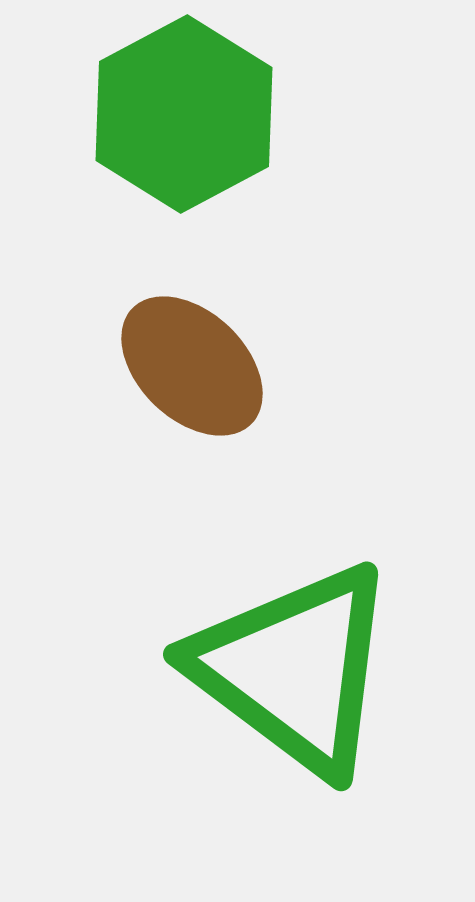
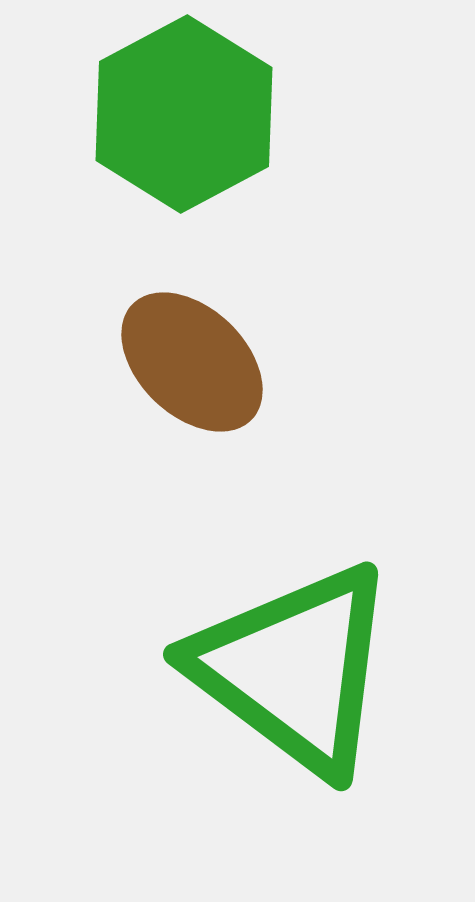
brown ellipse: moved 4 px up
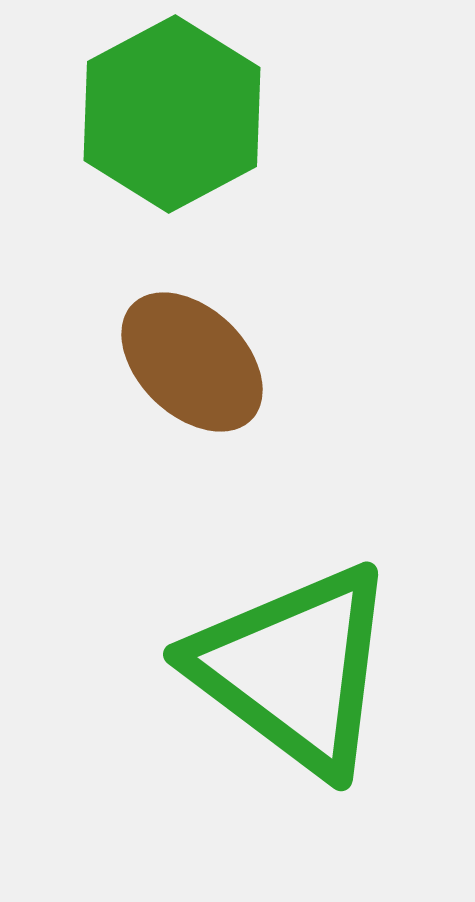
green hexagon: moved 12 px left
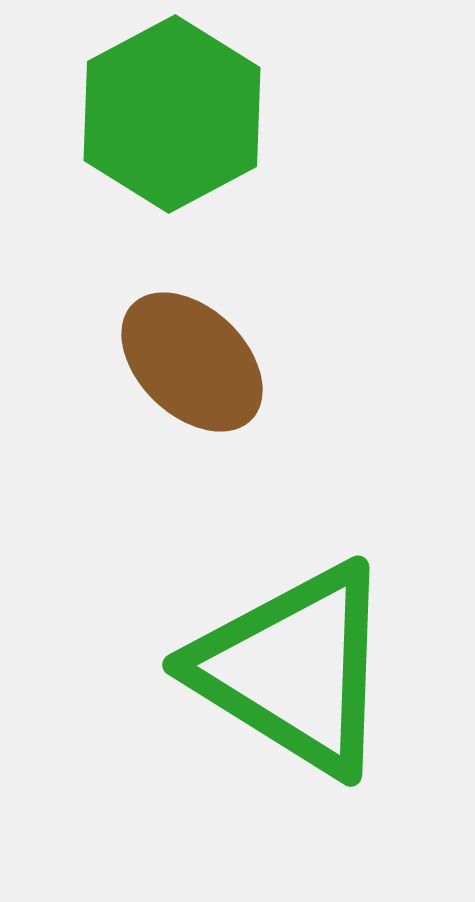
green triangle: rotated 5 degrees counterclockwise
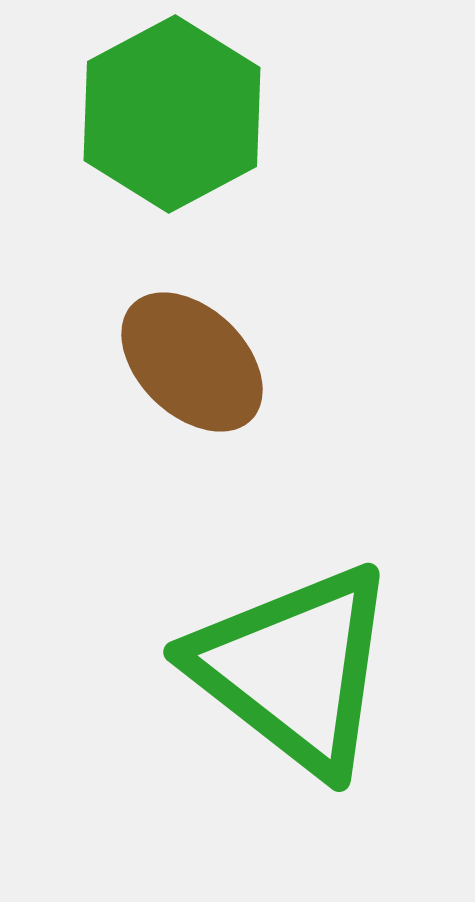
green triangle: rotated 6 degrees clockwise
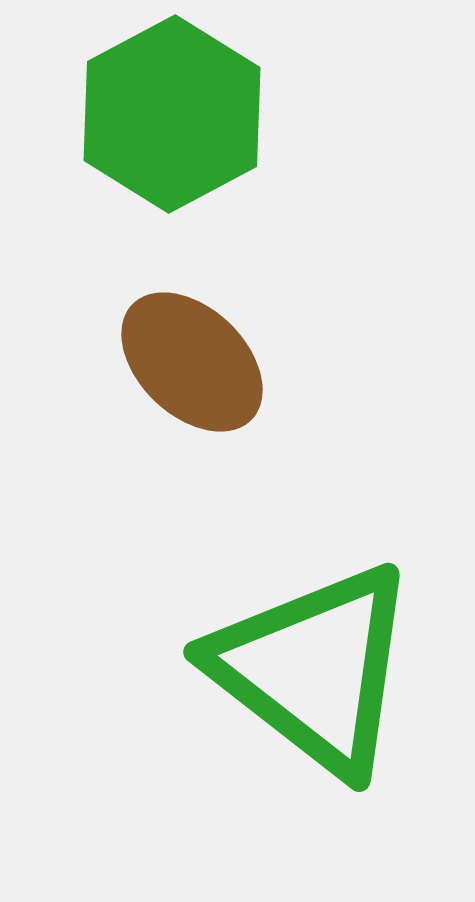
green triangle: moved 20 px right
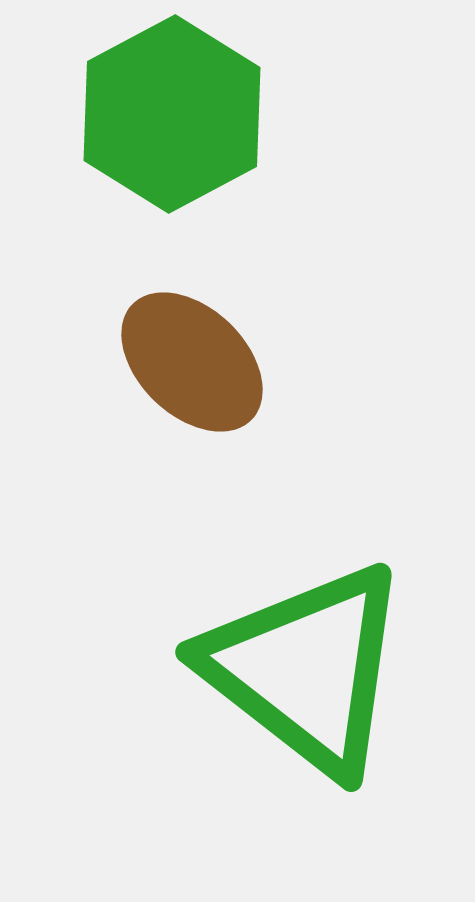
green triangle: moved 8 px left
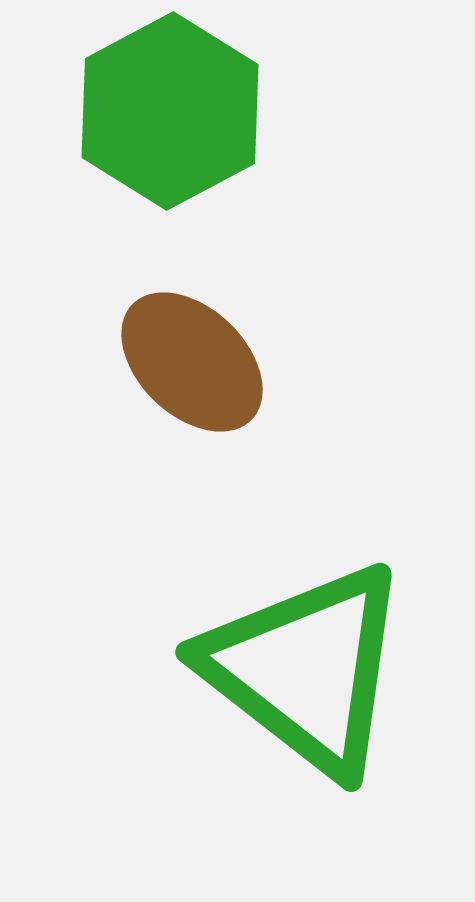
green hexagon: moved 2 px left, 3 px up
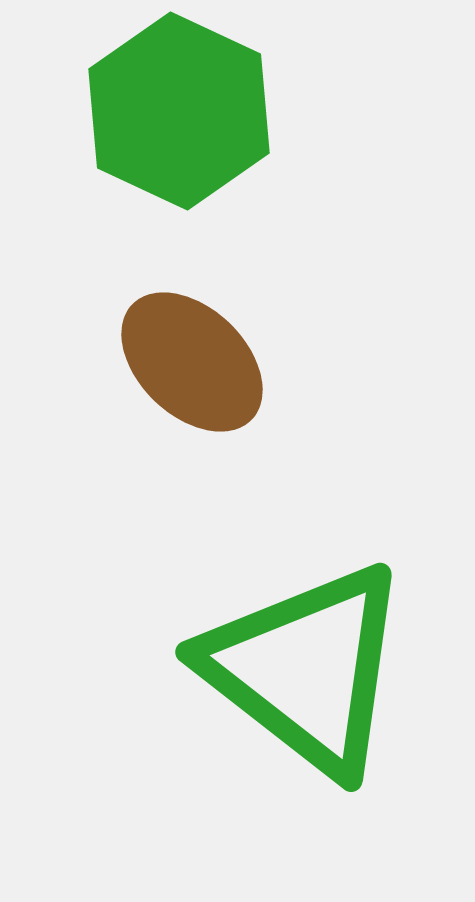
green hexagon: moved 9 px right; rotated 7 degrees counterclockwise
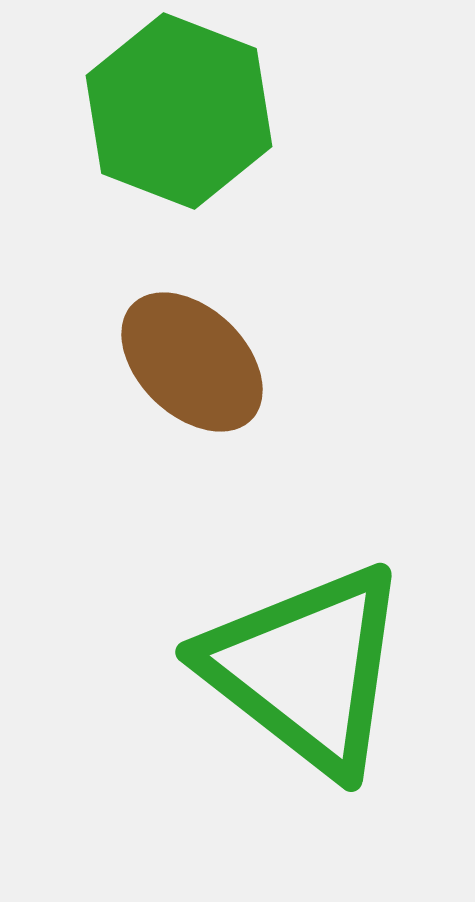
green hexagon: rotated 4 degrees counterclockwise
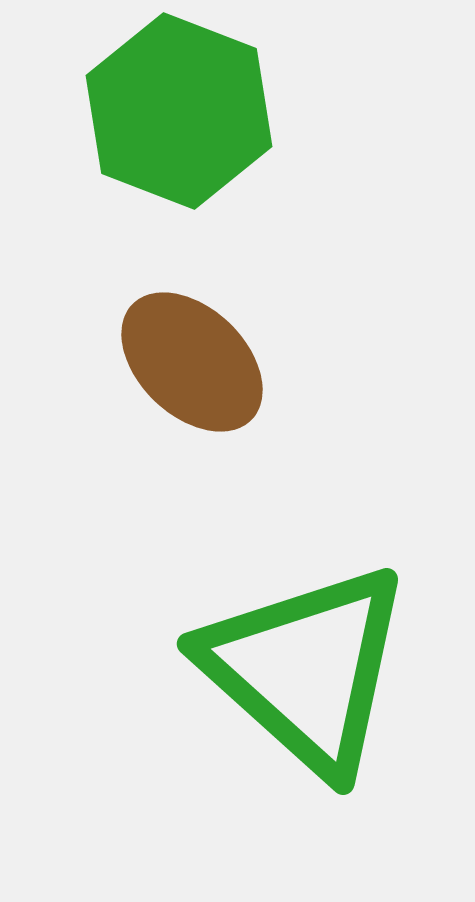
green triangle: rotated 4 degrees clockwise
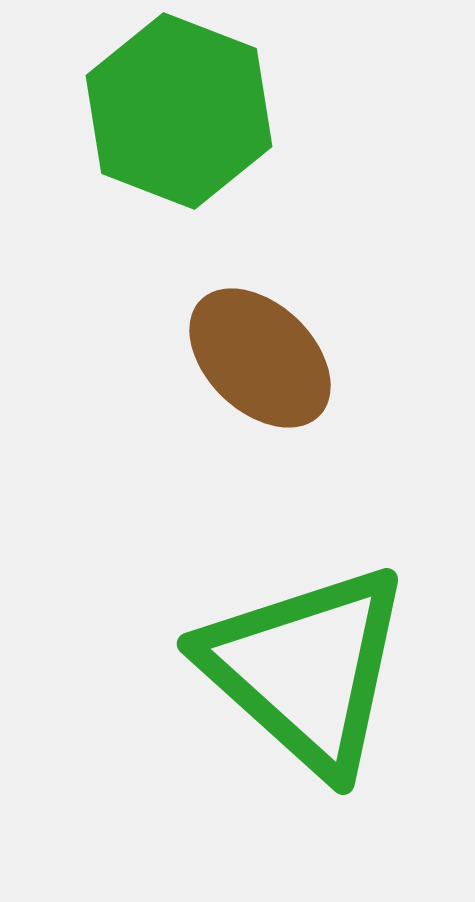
brown ellipse: moved 68 px right, 4 px up
